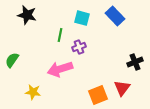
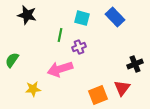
blue rectangle: moved 1 px down
black cross: moved 2 px down
yellow star: moved 3 px up; rotated 14 degrees counterclockwise
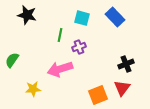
black cross: moved 9 px left
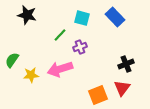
green line: rotated 32 degrees clockwise
purple cross: moved 1 px right
yellow star: moved 2 px left, 14 px up
